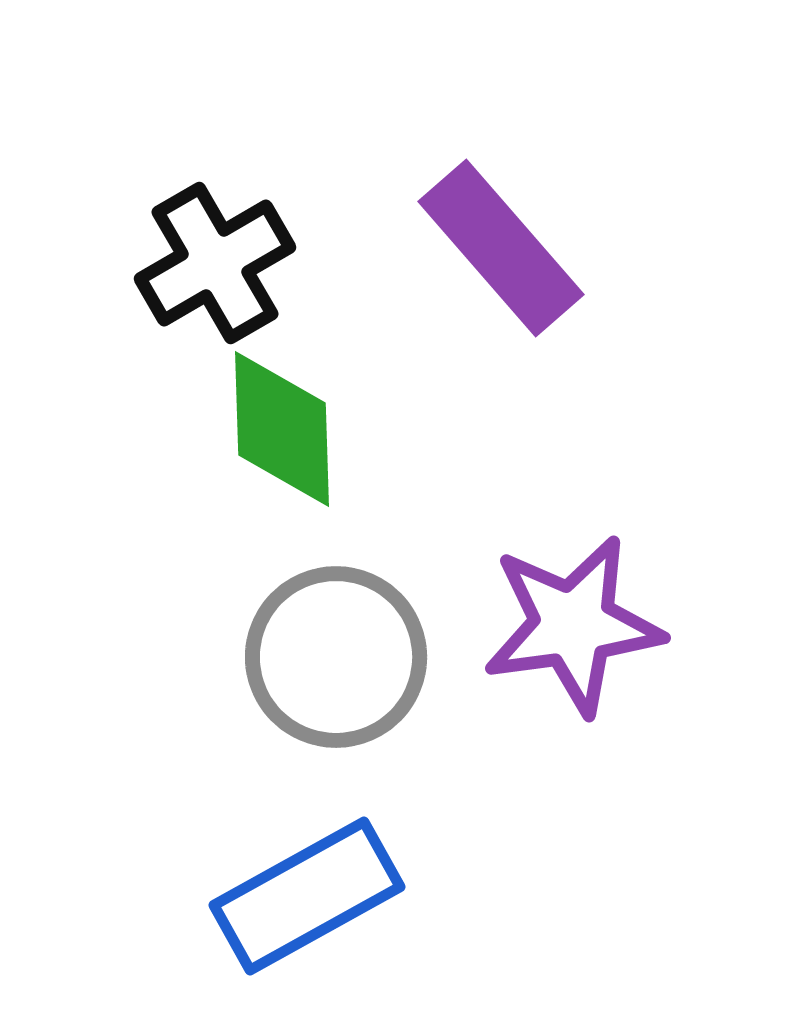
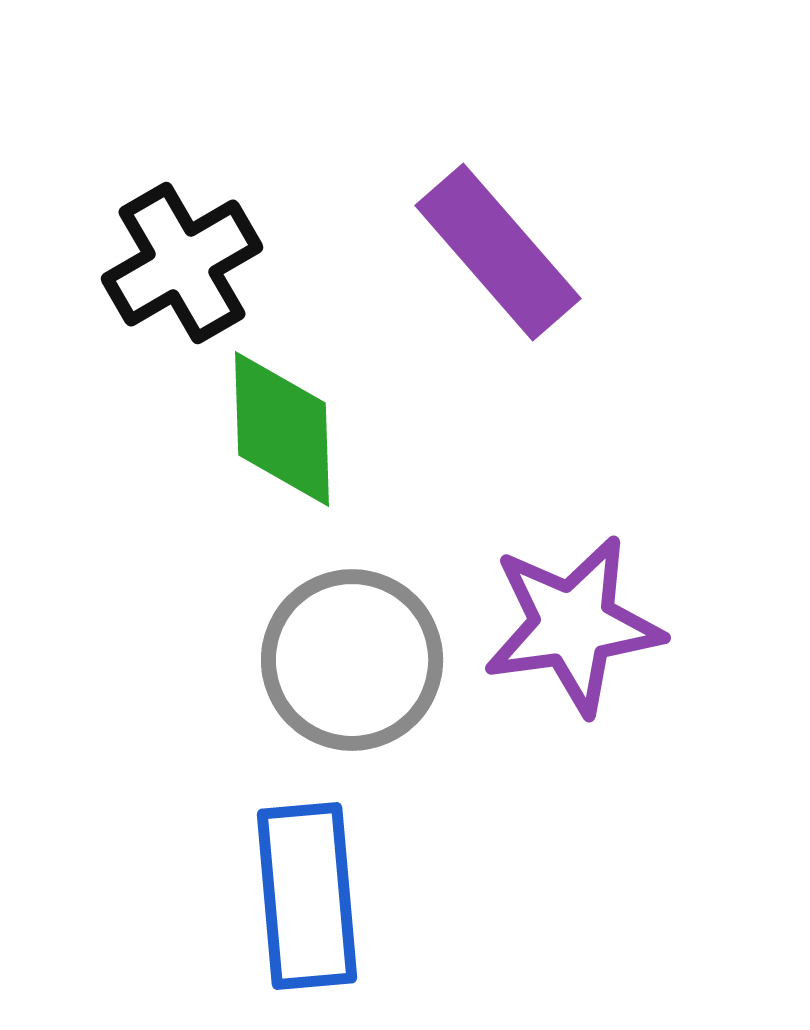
purple rectangle: moved 3 px left, 4 px down
black cross: moved 33 px left
gray circle: moved 16 px right, 3 px down
blue rectangle: rotated 66 degrees counterclockwise
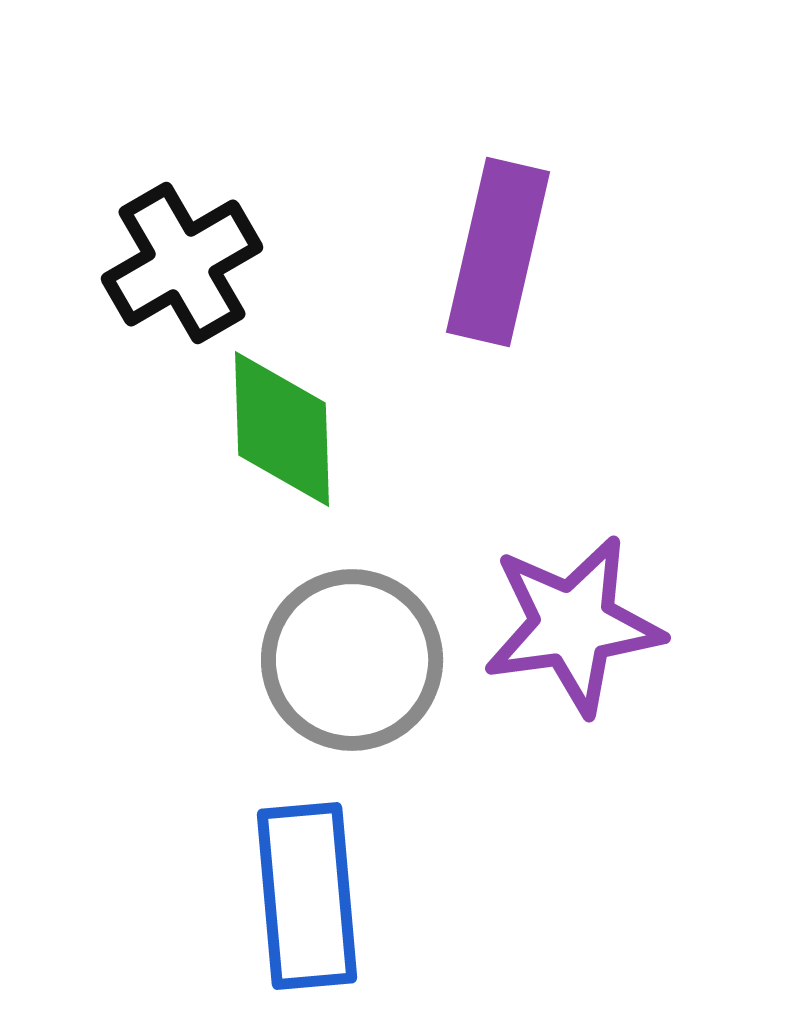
purple rectangle: rotated 54 degrees clockwise
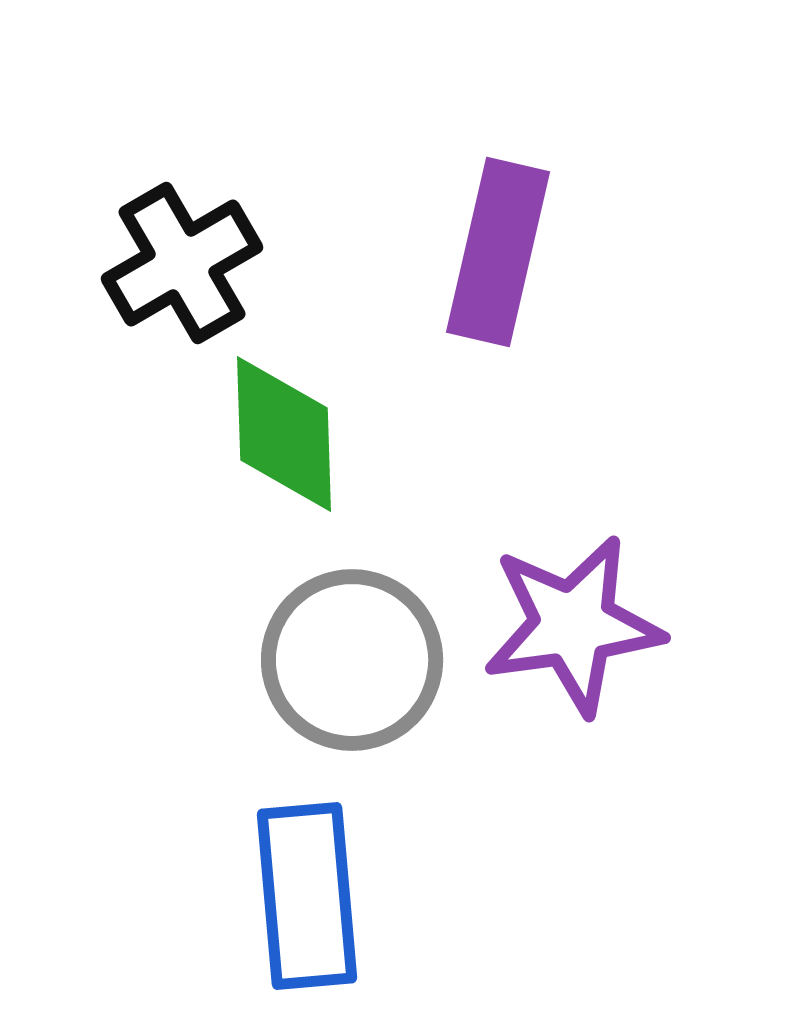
green diamond: moved 2 px right, 5 px down
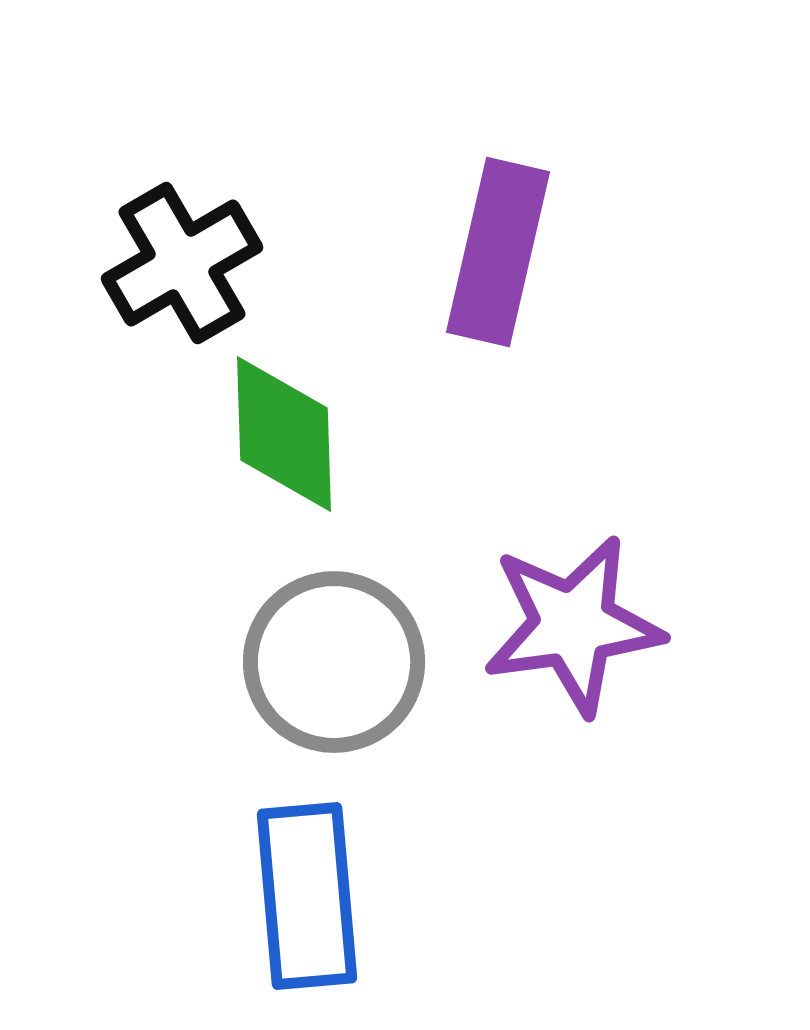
gray circle: moved 18 px left, 2 px down
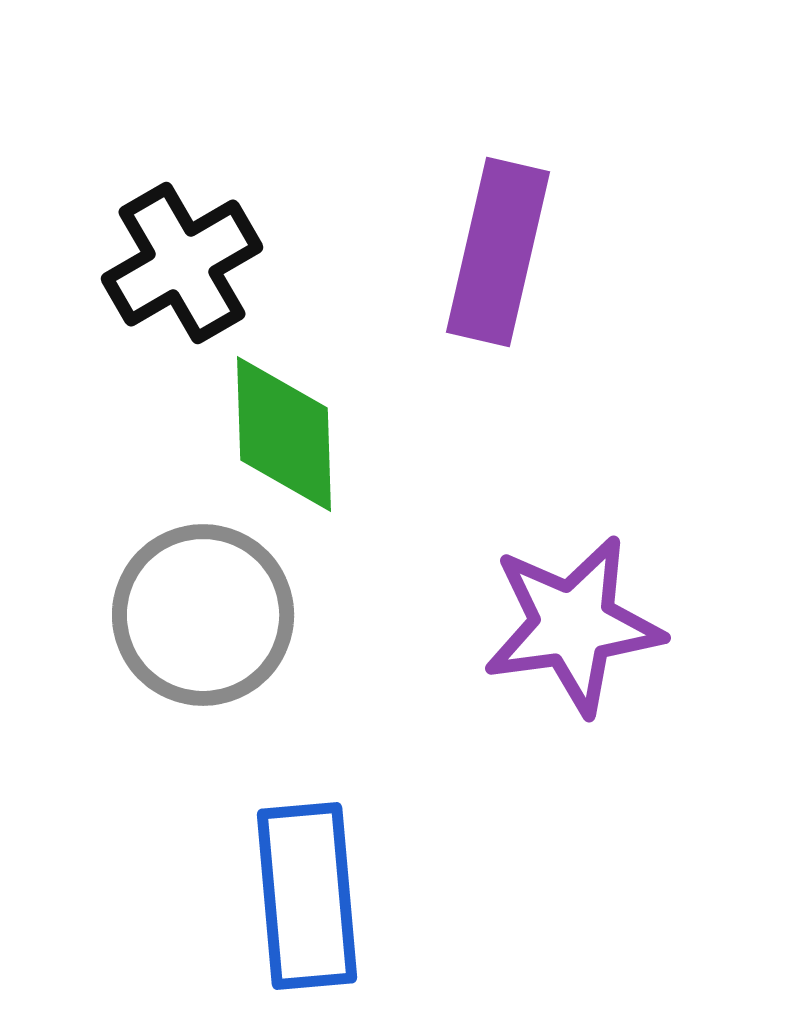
gray circle: moved 131 px left, 47 px up
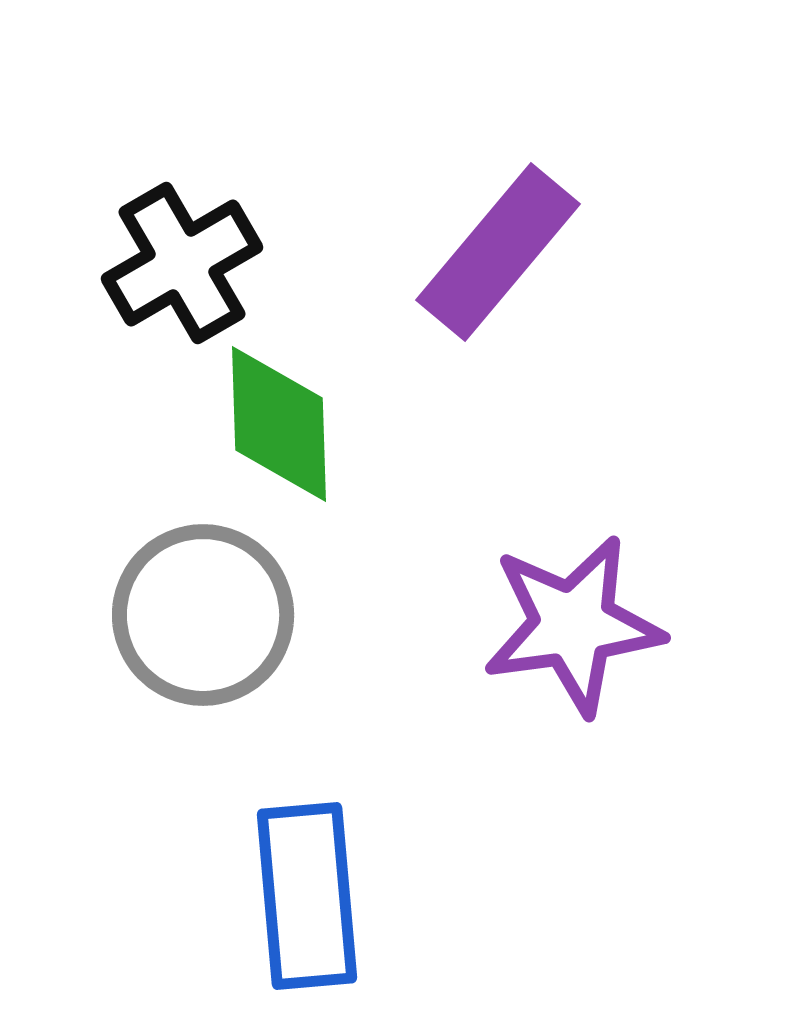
purple rectangle: rotated 27 degrees clockwise
green diamond: moved 5 px left, 10 px up
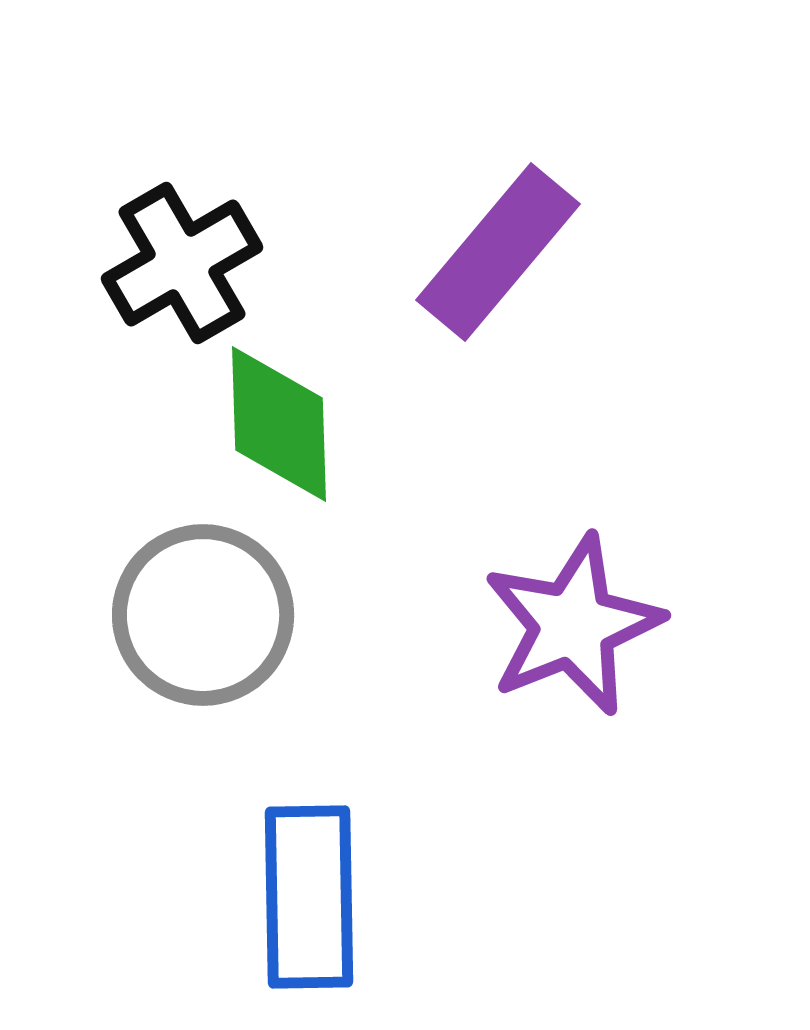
purple star: rotated 14 degrees counterclockwise
blue rectangle: moved 2 px right, 1 px down; rotated 4 degrees clockwise
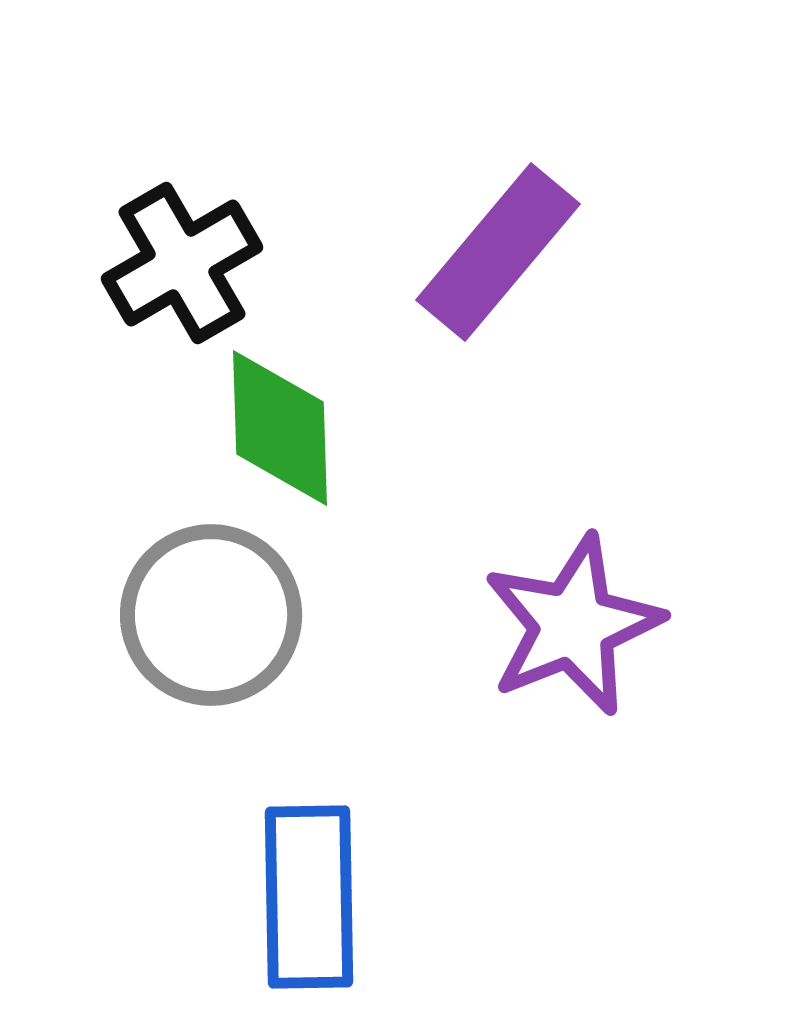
green diamond: moved 1 px right, 4 px down
gray circle: moved 8 px right
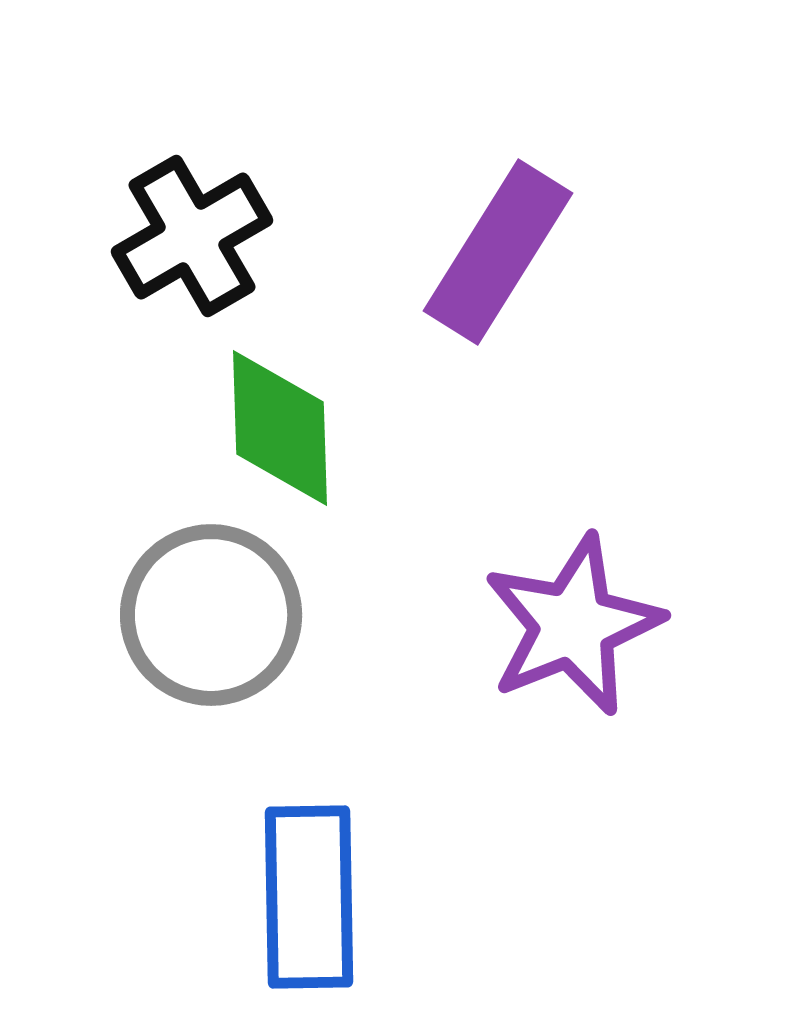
purple rectangle: rotated 8 degrees counterclockwise
black cross: moved 10 px right, 27 px up
